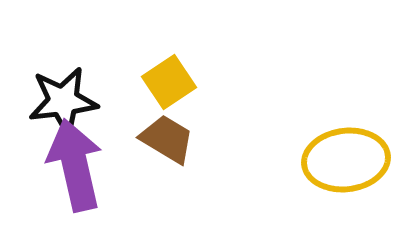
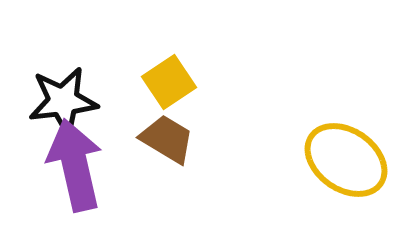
yellow ellipse: rotated 42 degrees clockwise
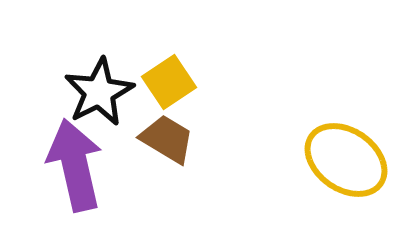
black star: moved 36 px right, 9 px up; rotated 20 degrees counterclockwise
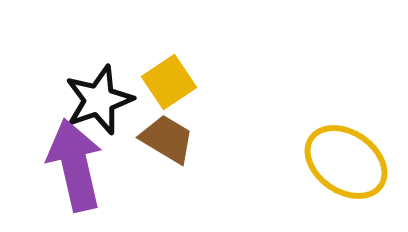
black star: moved 8 px down; rotated 8 degrees clockwise
yellow ellipse: moved 2 px down
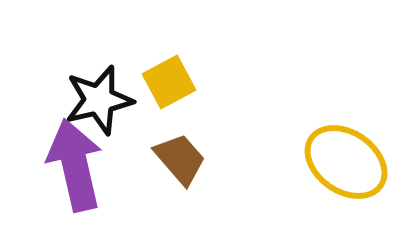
yellow square: rotated 6 degrees clockwise
black star: rotated 6 degrees clockwise
brown trapezoid: moved 13 px right, 20 px down; rotated 18 degrees clockwise
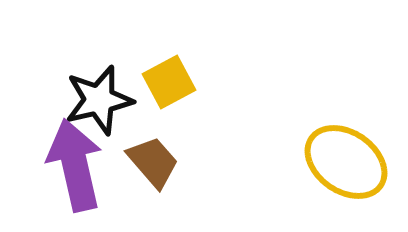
brown trapezoid: moved 27 px left, 3 px down
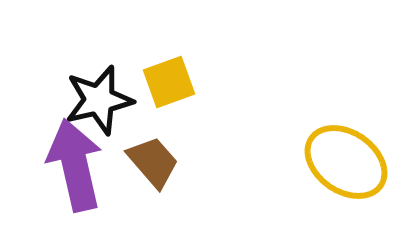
yellow square: rotated 8 degrees clockwise
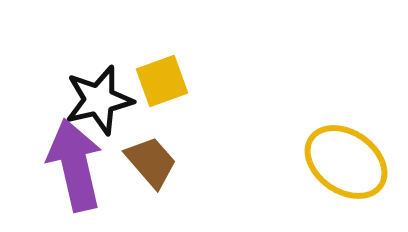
yellow square: moved 7 px left, 1 px up
brown trapezoid: moved 2 px left
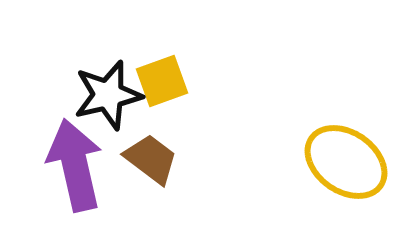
black star: moved 9 px right, 5 px up
brown trapezoid: moved 3 px up; rotated 12 degrees counterclockwise
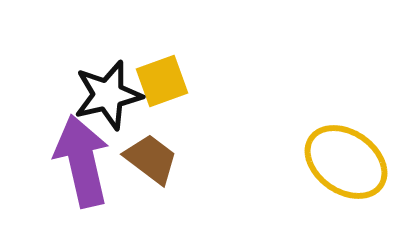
purple arrow: moved 7 px right, 4 px up
